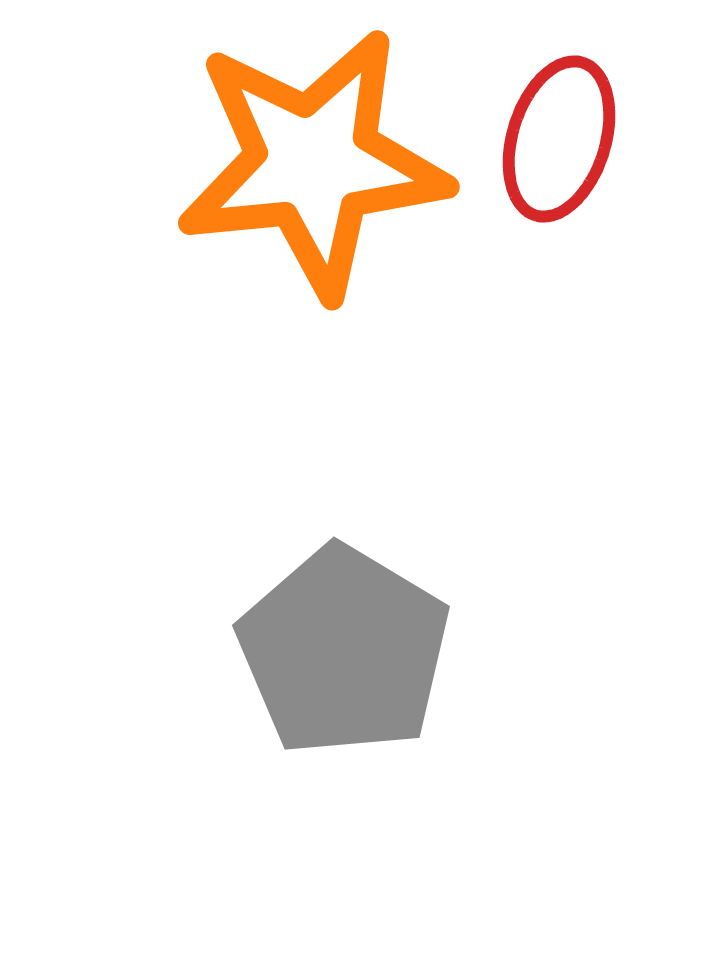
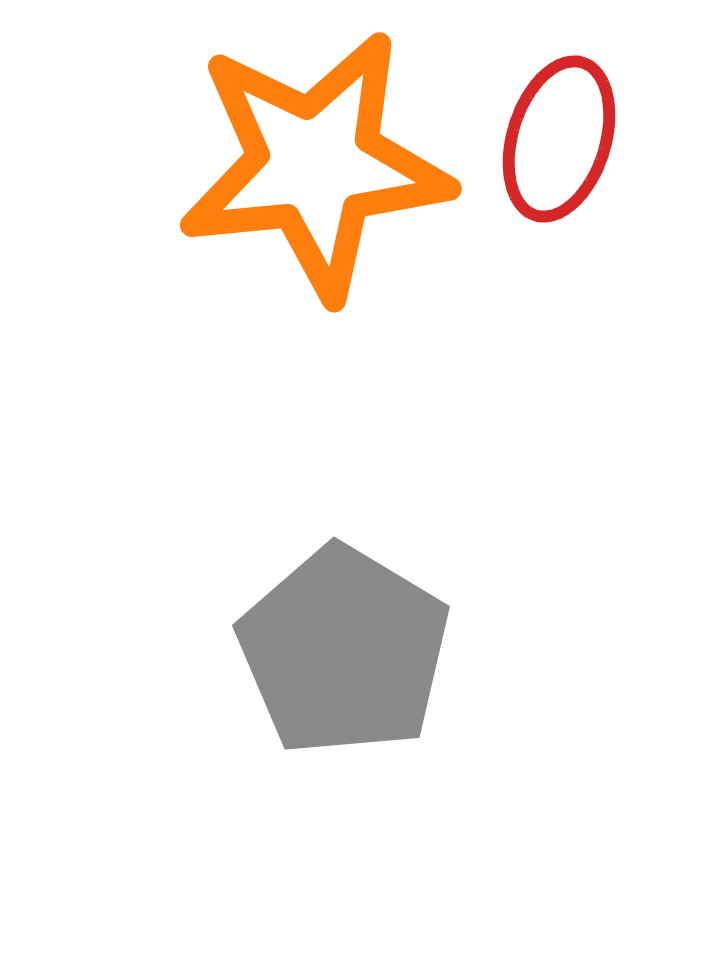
orange star: moved 2 px right, 2 px down
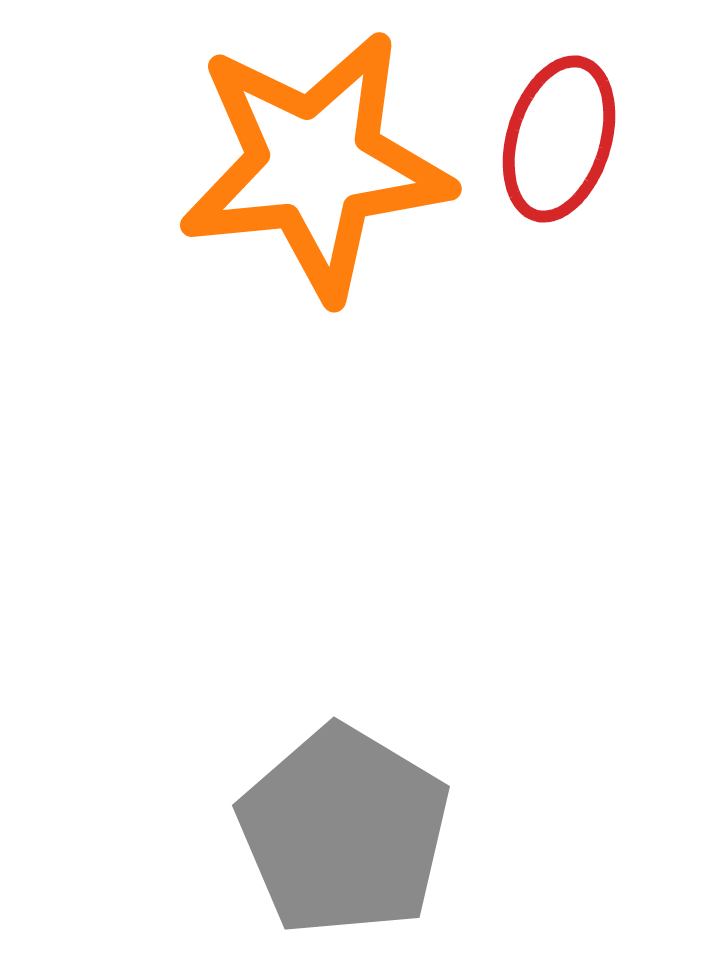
gray pentagon: moved 180 px down
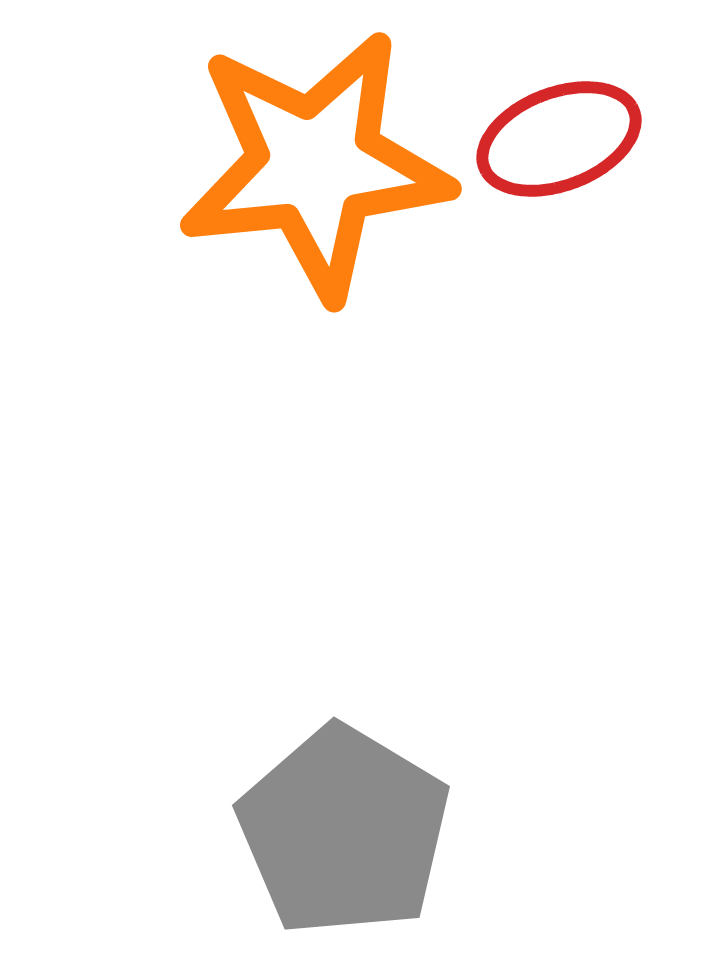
red ellipse: rotated 52 degrees clockwise
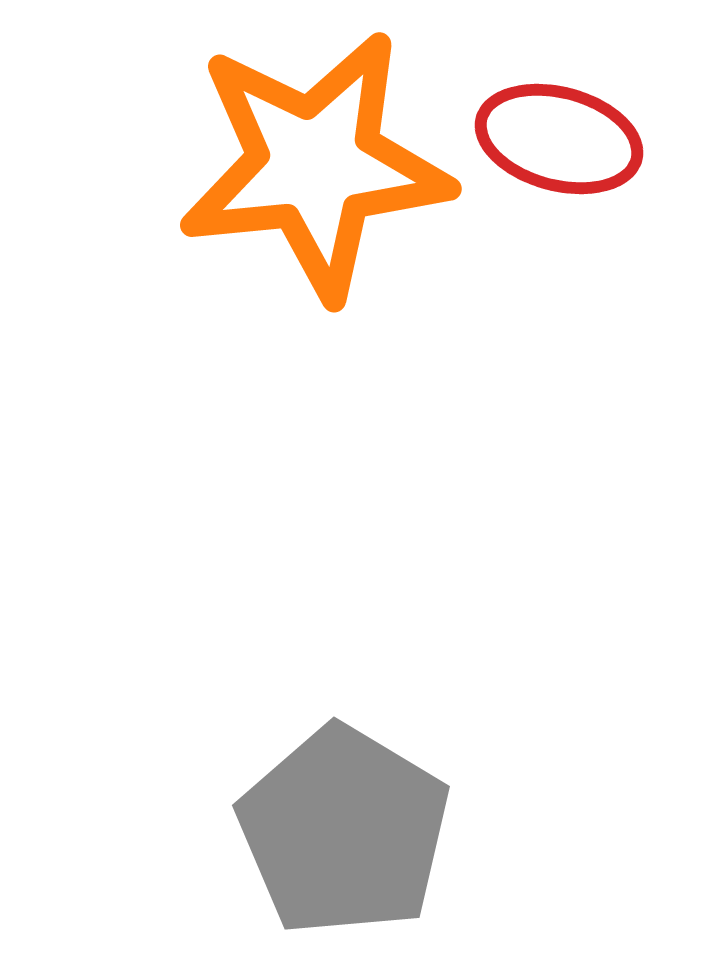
red ellipse: rotated 36 degrees clockwise
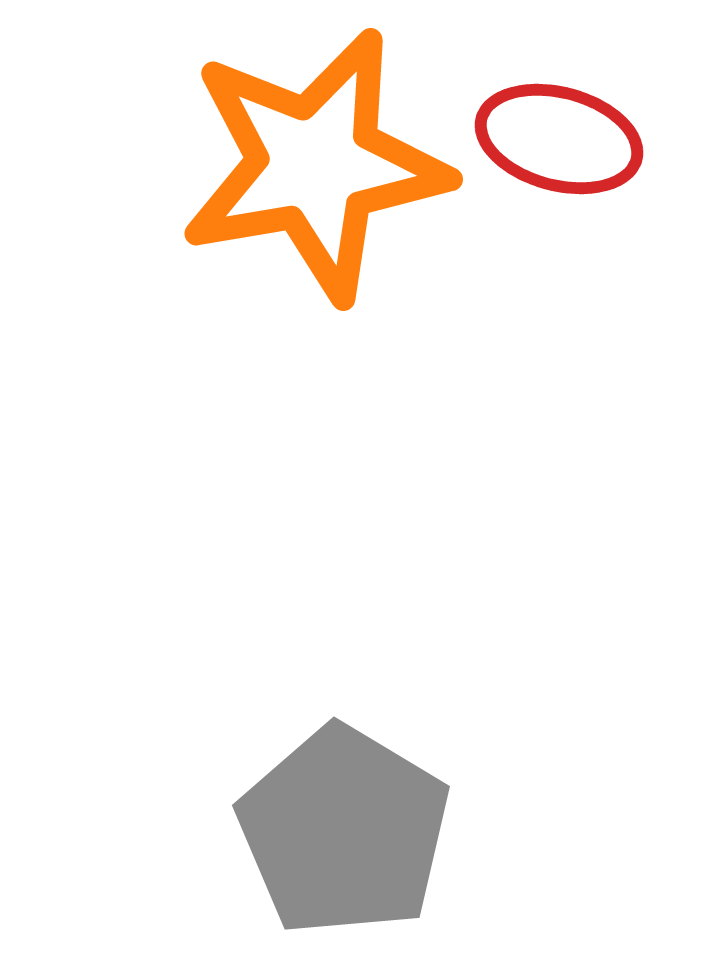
orange star: rotated 4 degrees counterclockwise
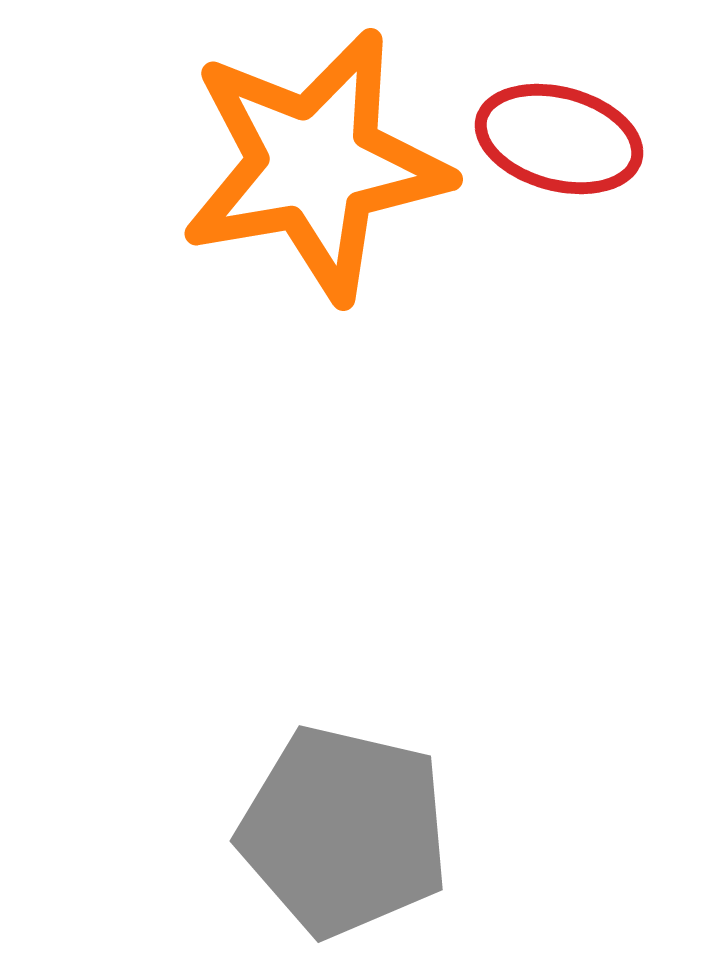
gray pentagon: rotated 18 degrees counterclockwise
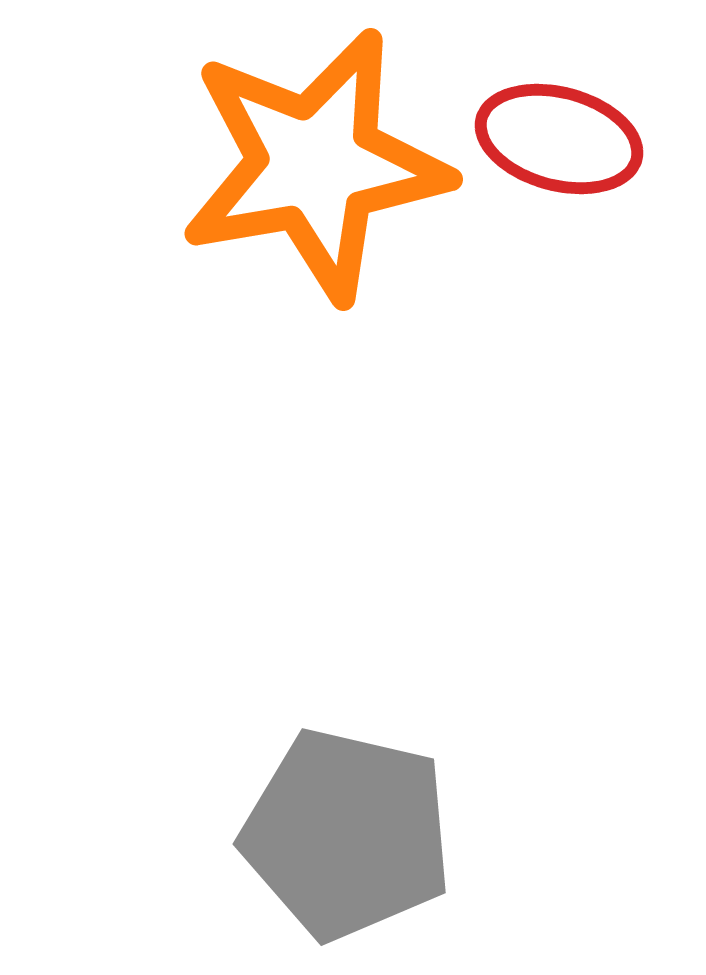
gray pentagon: moved 3 px right, 3 px down
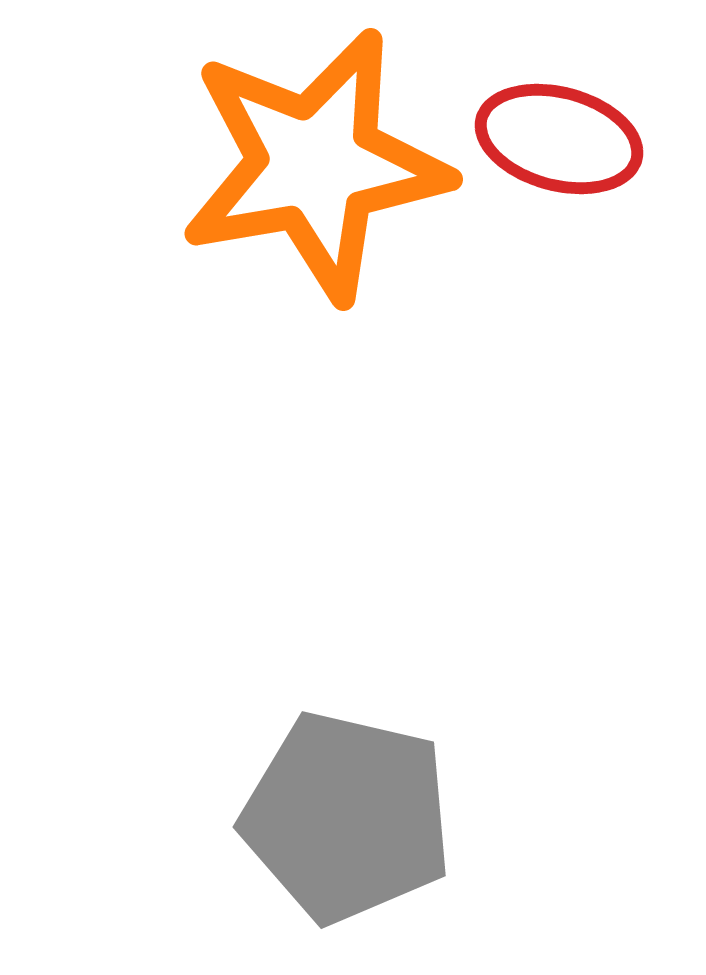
gray pentagon: moved 17 px up
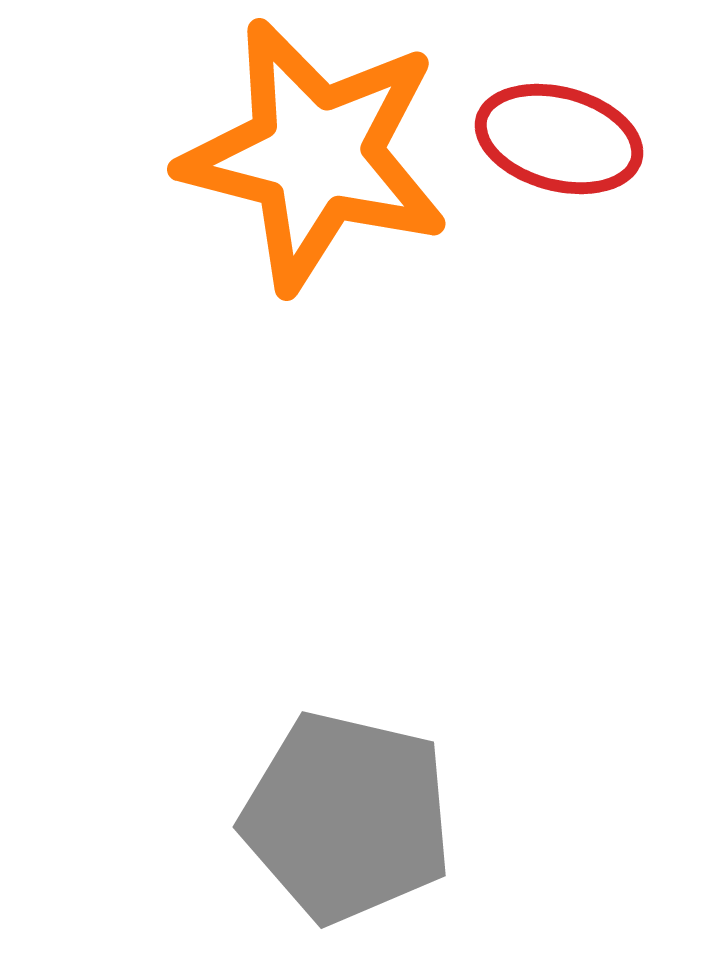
orange star: moved 10 px up; rotated 24 degrees clockwise
